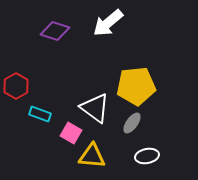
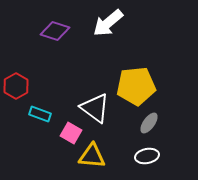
gray ellipse: moved 17 px right
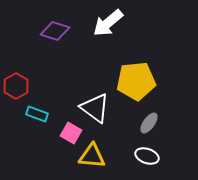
yellow pentagon: moved 5 px up
cyan rectangle: moved 3 px left
white ellipse: rotated 30 degrees clockwise
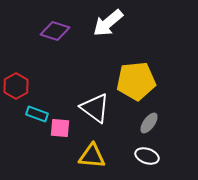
pink square: moved 11 px left, 5 px up; rotated 25 degrees counterclockwise
